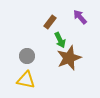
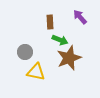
brown rectangle: rotated 40 degrees counterclockwise
green arrow: rotated 42 degrees counterclockwise
gray circle: moved 2 px left, 4 px up
yellow triangle: moved 10 px right, 8 px up
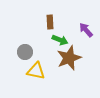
purple arrow: moved 6 px right, 13 px down
yellow triangle: moved 1 px up
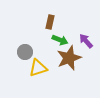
brown rectangle: rotated 16 degrees clockwise
purple arrow: moved 11 px down
yellow triangle: moved 2 px right, 3 px up; rotated 30 degrees counterclockwise
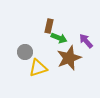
brown rectangle: moved 1 px left, 4 px down
green arrow: moved 1 px left, 2 px up
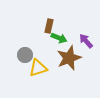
gray circle: moved 3 px down
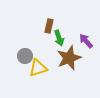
green arrow: rotated 49 degrees clockwise
gray circle: moved 1 px down
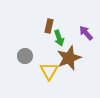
purple arrow: moved 8 px up
yellow triangle: moved 11 px right, 3 px down; rotated 42 degrees counterclockwise
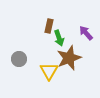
gray circle: moved 6 px left, 3 px down
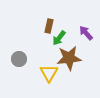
green arrow: rotated 56 degrees clockwise
brown star: rotated 15 degrees clockwise
yellow triangle: moved 2 px down
